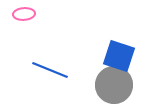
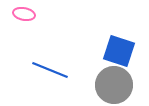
pink ellipse: rotated 15 degrees clockwise
blue square: moved 5 px up
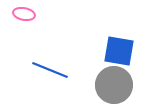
blue square: rotated 8 degrees counterclockwise
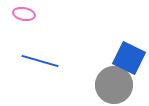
blue square: moved 10 px right, 7 px down; rotated 16 degrees clockwise
blue line: moved 10 px left, 9 px up; rotated 6 degrees counterclockwise
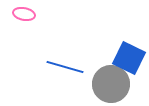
blue line: moved 25 px right, 6 px down
gray circle: moved 3 px left, 1 px up
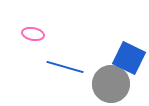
pink ellipse: moved 9 px right, 20 px down
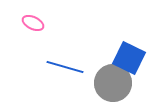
pink ellipse: moved 11 px up; rotated 15 degrees clockwise
gray circle: moved 2 px right, 1 px up
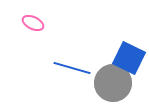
blue line: moved 7 px right, 1 px down
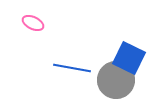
blue line: rotated 6 degrees counterclockwise
gray circle: moved 3 px right, 3 px up
